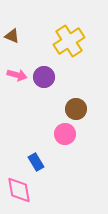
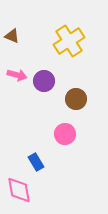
purple circle: moved 4 px down
brown circle: moved 10 px up
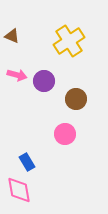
blue rectangle: moved 9 px left
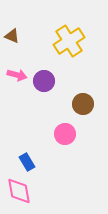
brown circle: moved 7 px right, 5 px down
pink diamond: moved 1 px down
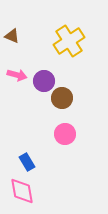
brown circle: moved 21 px left, 6 px up
pink diamond: moved 3 px right
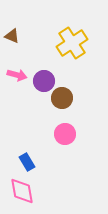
yellow cross: moved 3 px right, 2 px down
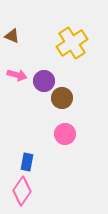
blue rectangle: rotated 42 degrees clockwise
pink diamond: rotated 44 degrees clockwise
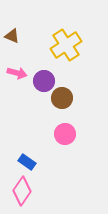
yellow cross: moved 6 px left, 2 px down
pink arrow: moved 2 px up
blue rectangle: rotated 66 degrees counterclockwise
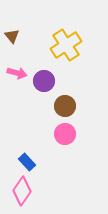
brown triangle: rotated 28 degrees clockwise
brown circle: moved 3 px right, 8 px down
blue rectangle: rotated 12 degrees clockwise
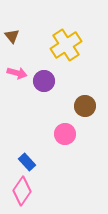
brown circle: moved 20 px right
